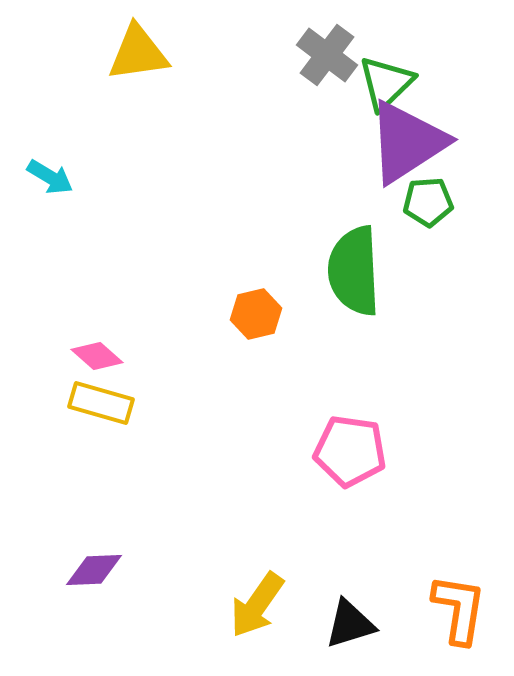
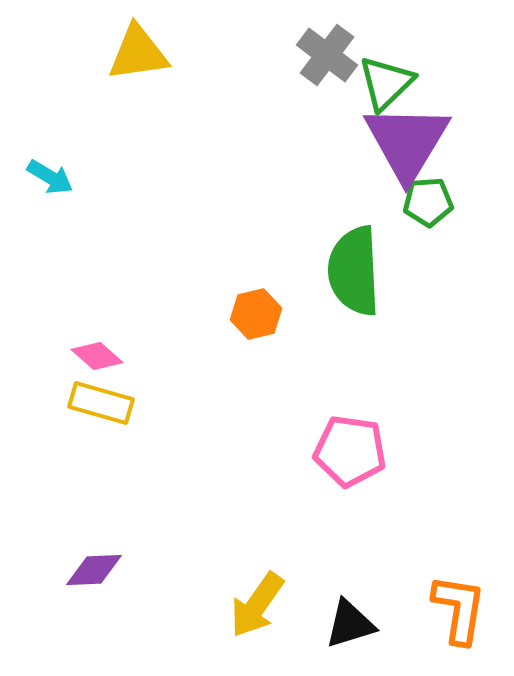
purple triangle: rotated 26 degrees counterclockwise
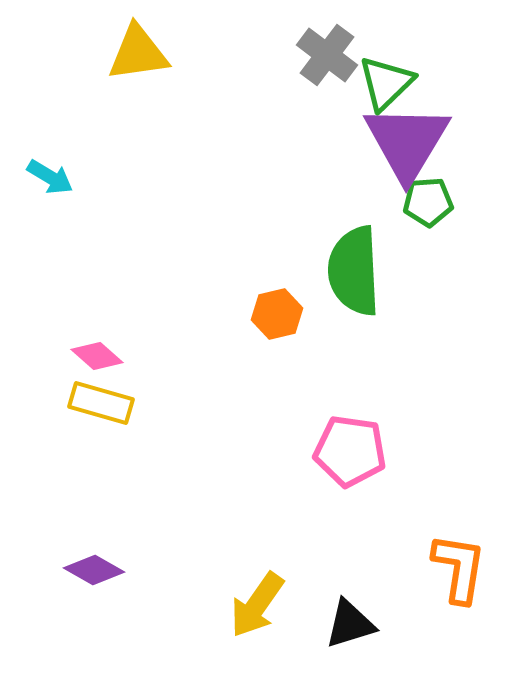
orange hexagon: moved 21 px right
purple diamond: rotated 32 degrees clockwise
orange L-shape: moved 41 px up
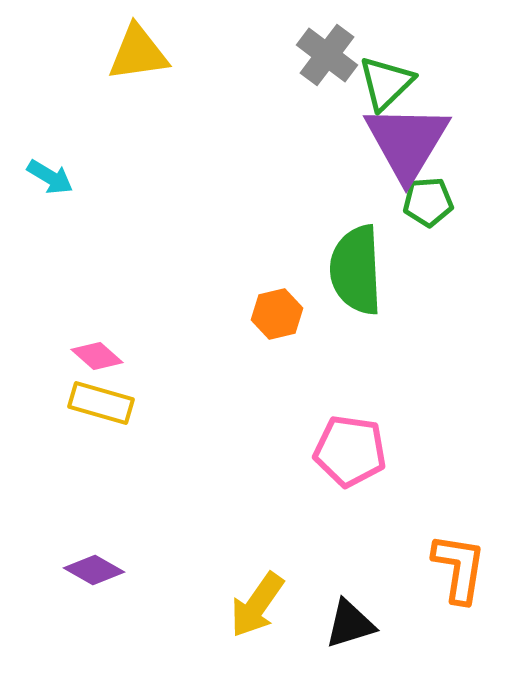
green semicircle: moved 2 px right, 1 px up
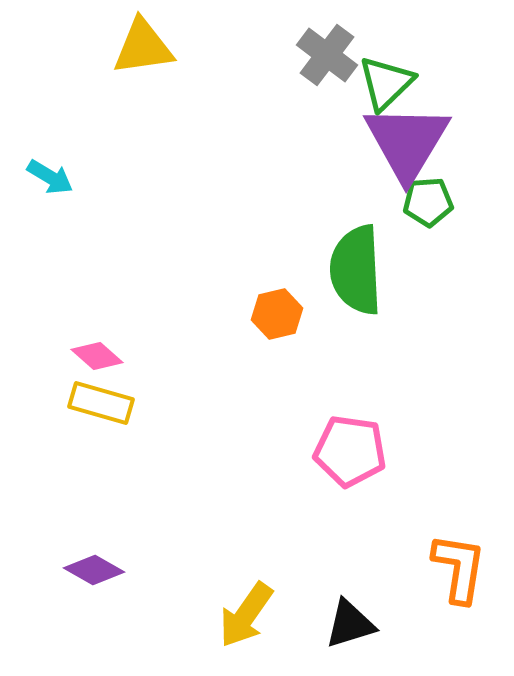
yellow triangle: moved 5 px right, 6 px up
yellow arrow: moved 11 px left, 10 px down
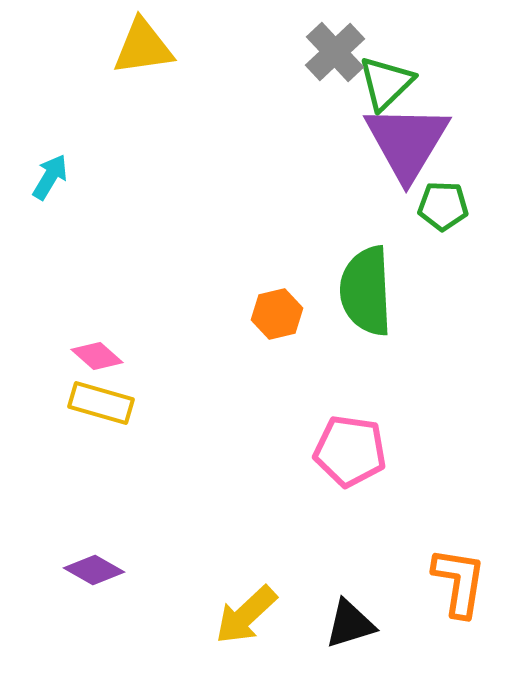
gray cross: moved 8 px right, 3 px up; rotated 10 degrees clockwise
cyan arrow: rotated 90 degrees counterclockwise
green pentagon: moved 15 px right, 4 px down; rotated 6 degrees clockwise
green semicircle: moved 10 px right, 21 px down
orange L-shape: moved 14 px down
yellow arrow: rotated 12 degrees clockwise
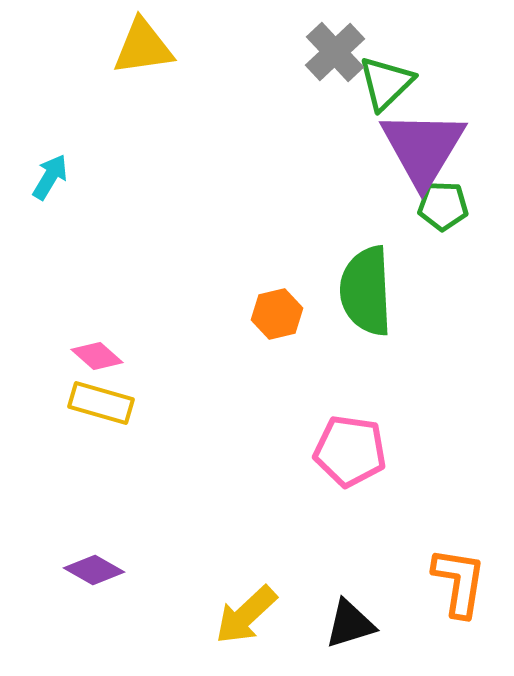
purple triangle: moved 16 px right, 6 px down
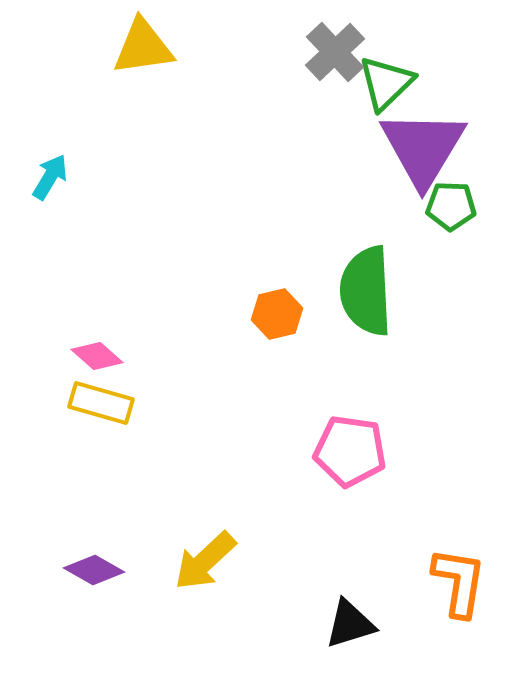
green pentagon: moved 8 px right
yellow arrow: moved 41 px left, 54 px up
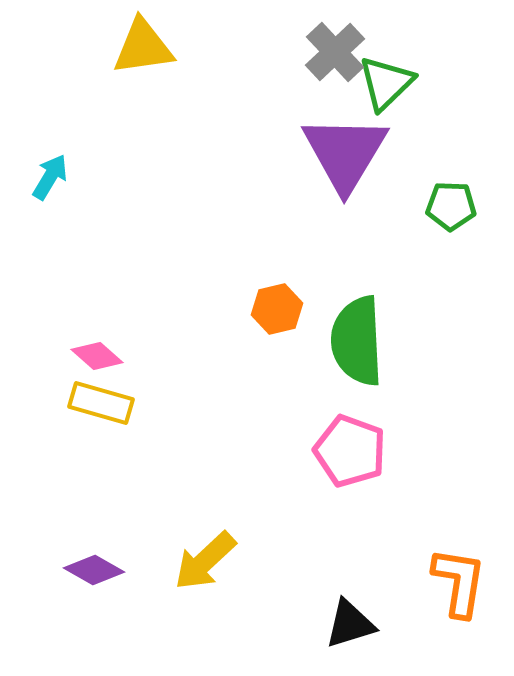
purple triangle: moved 78 px left, 5 px down
green semicircle: moved 9 px left, 50 px down
orange hexagon: moved 5 px up
pink pentagon: rotated 12 degrees clockwise
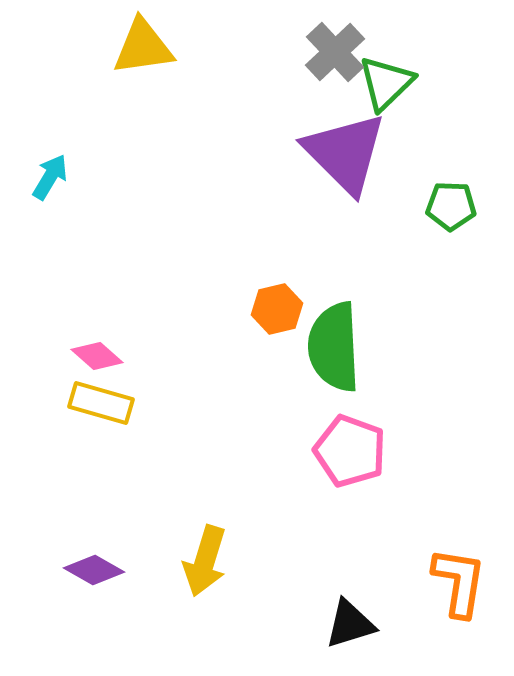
purple triangle: rotated 16 degrees counterclockwise
green semicircle: moved 23 px left, 6 px down
yellow arrow: rotated 30 degrees counterclockwise
